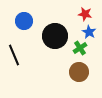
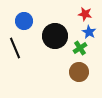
black line: moved 1 px right, 7 px up
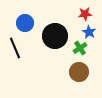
red star: rotated 16 degrees counterclockwise
blue circle: moved 1 px right, 2 px down
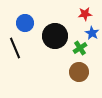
blue star: moved 3 px right, 1 px down
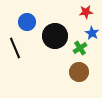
red star: moved 1 px right, 2 px up
blue circle: moved 2 px right, 1 px up
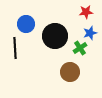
blue circle: moved 1 px left, 2 px down
blue star: moved 2 px left; rotated 24 degrees clockwise
black line: rotated 20 degrees clockwise
brown circle: moved 9 px left
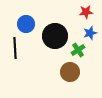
green cross: moved 2 px left, 2 px down
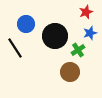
red star: rotated 16 degrees counterclockwise
black line: rotated 30 degrees counterclockwise
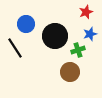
blue star: moved 1 px down
green cross: rotated 16 degrees clockwise
